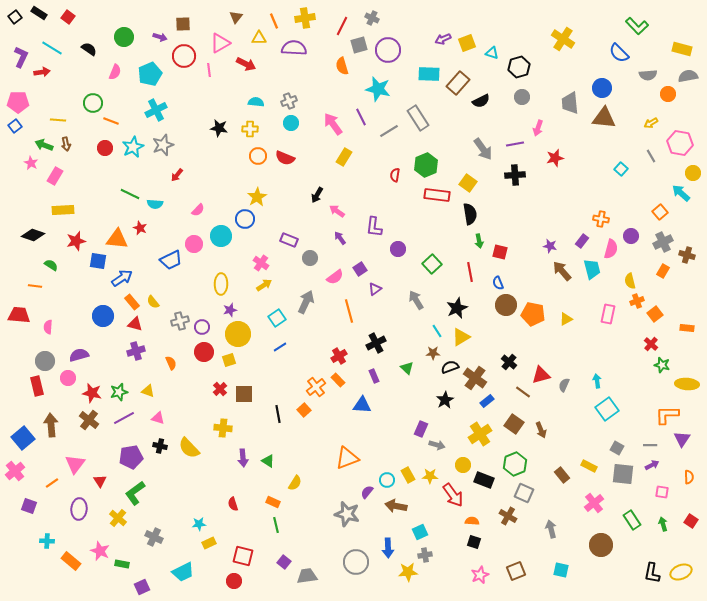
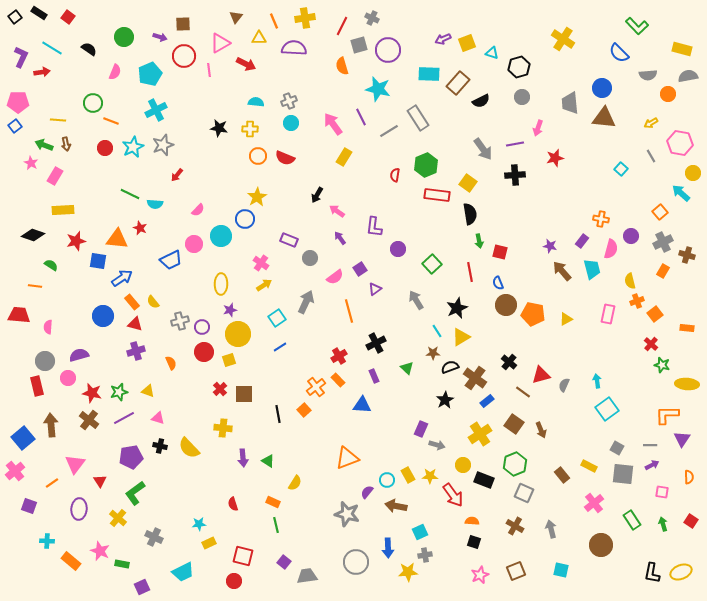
brown cross at (508, 516): moved 7 px right, 10 px down
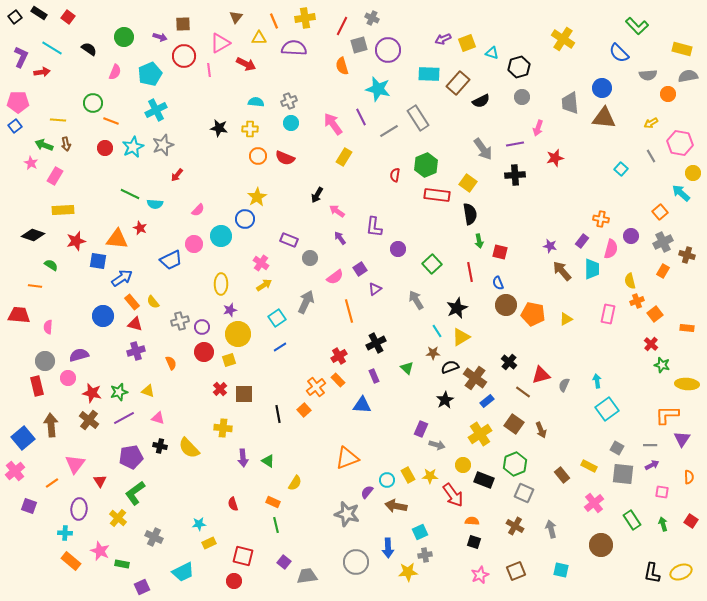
cyan trapezoid at (592, 269): rotated 15 degrees clockwise
cyan cross at (47, 541): moved 18 px right, 8 px up
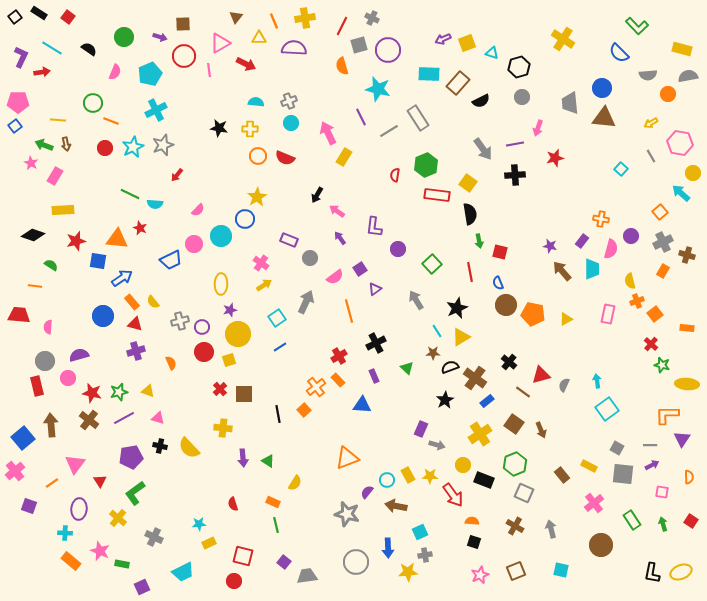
pink arrow at (333, 124): moved 5 px left, 9 px down; rotated 10 degrees clockwise
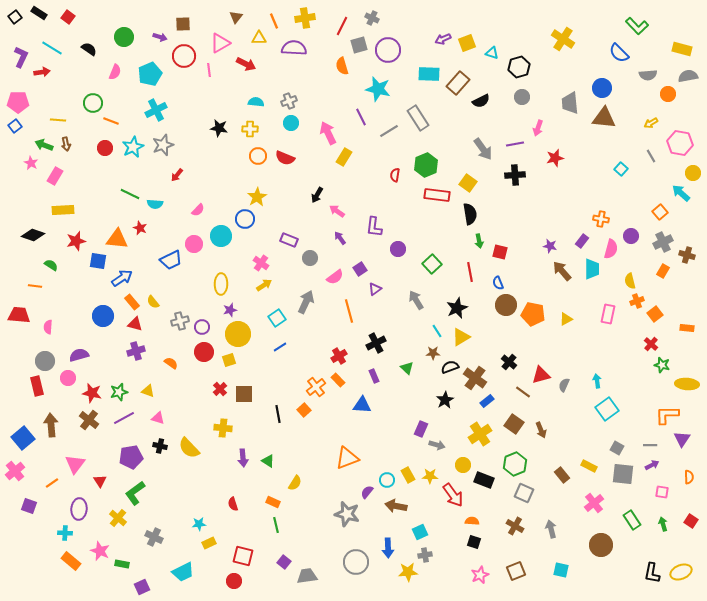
orange semicircle at (171, 363): rotated 32 degrees counterclockwise
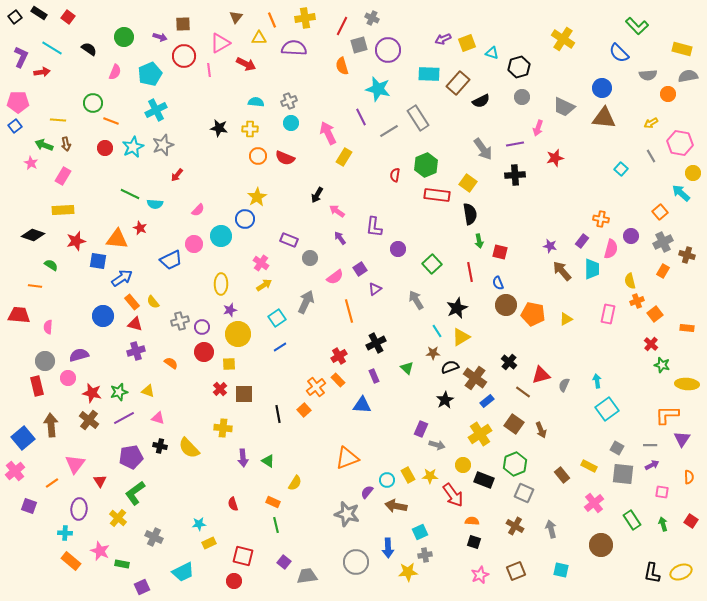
orange line at (274, 21): moved 2 px left, 1 px up
gray trapezoid at (570, 103): moved 6 px left, 4 px down; rotated 60 degrees counterclockwise
pink rectangle at (55, 176): moved 8 px right
yellow square at (229, 360): moved 4 px down; rotated 16 degrees clockwise
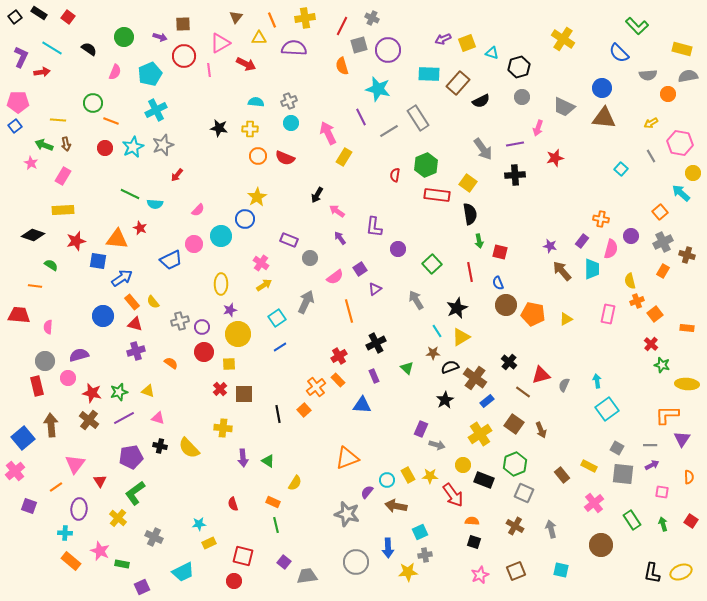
orange line at (52, 483): moved 4 px right, 4 px down
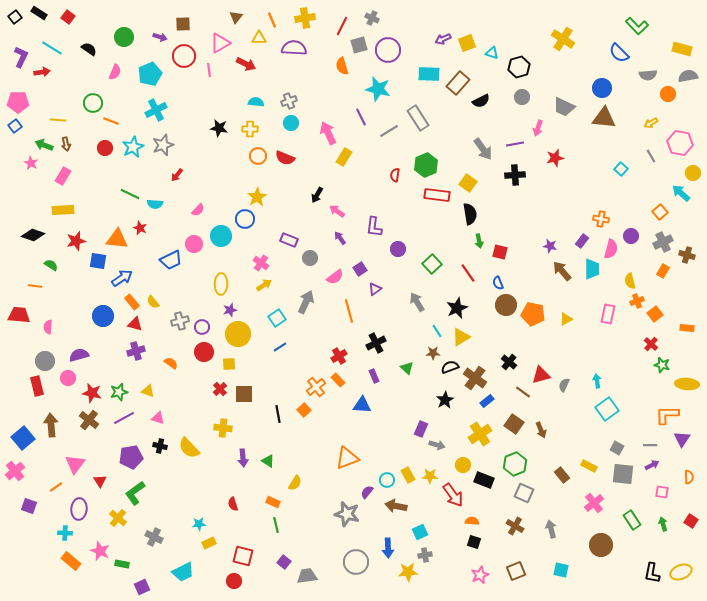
red line at (470, 272): moved 2 px left, 1 px down; rotated 24 degrees counterclockwise
gray arrow at (416, 300): moved 1 px right, 2 px down
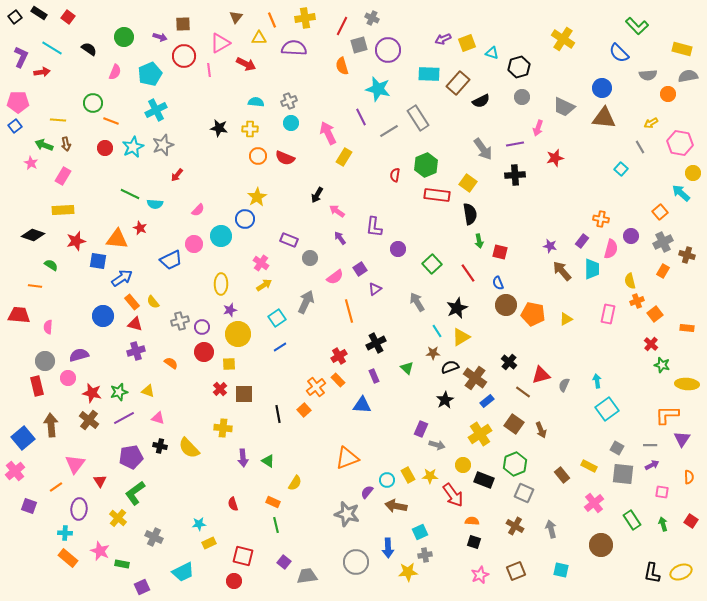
gray line at (651, 156): moved 11 px left, 9 px up
orange rectangle at (71, 561): moved 3 px left, 3 px up
